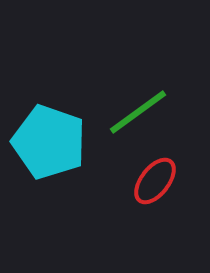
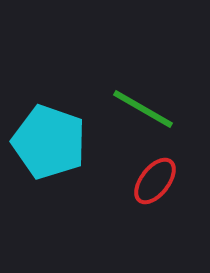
green line: moved 5 px right, 3 px up; rotated 66 degrees clockwise
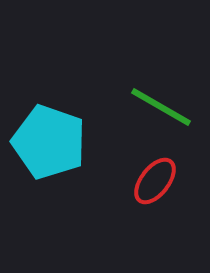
green line: moved 18 px right, 2 px up
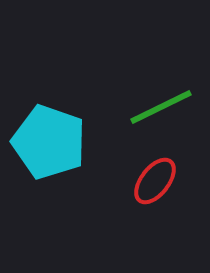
green line: rotated 56 degrees counterclockwise
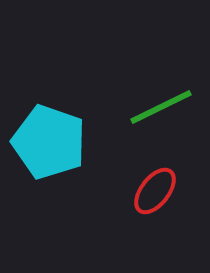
red ellipse: moved 10 px down
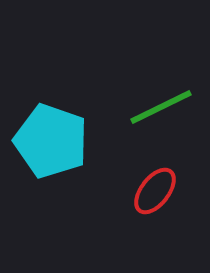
cyan pentagon: moved 2 px right, 1 px up
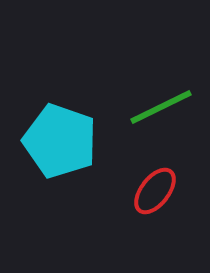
cyan pentagon: moved 9 px right
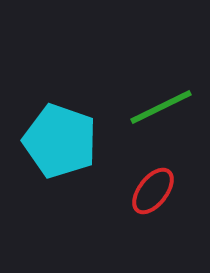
red ellipse: moved 2 px left
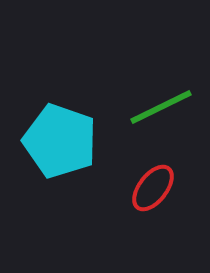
red ellipse: moved 3 px up
